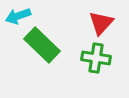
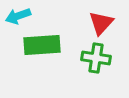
green rectangle: rotated 48 degrees counterclockwise
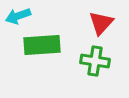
green cross: moved 1 px left, 3 px down
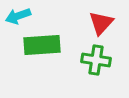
green cross: moved 1 px right, 1 px up
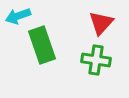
green rectangle: rotated 75 degrees clockwise
